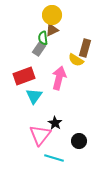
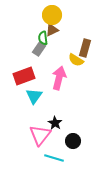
black circle: moved 6 px left
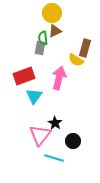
yellow circle: moved 2 px up
brown triangle: moved 3 px right, 1 px down
gray rectangle: moved 1 px right, 1 px up; rotated 24 degrees counterclockwise
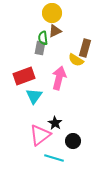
pink triangle: rotated 15 degrees clockwise
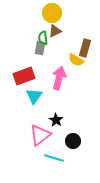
black star: moved 1 px right, 3 px up
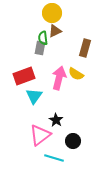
yellow semicircle: moved 14 px down
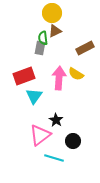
brown rectangle: rotated 48 degrees clockwise
pink arrow: rotated 10 degrees counterclockwise
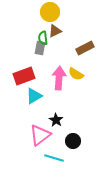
yellow circle: moved 2 px left, 1 px up
cyan triangle: rotated 24 degrees clockwise
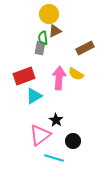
yellow circle: moved 1 px left, 2 px down
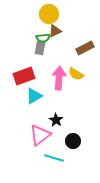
green semicircle: rotated 88 degrees counterclockwise
